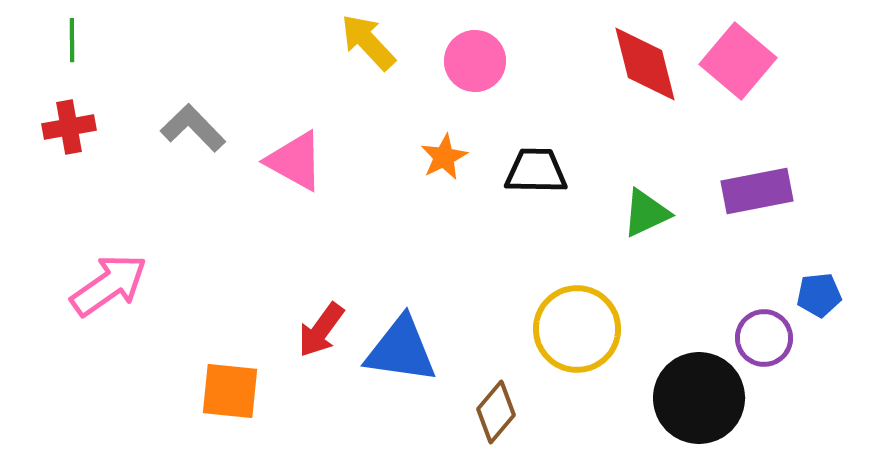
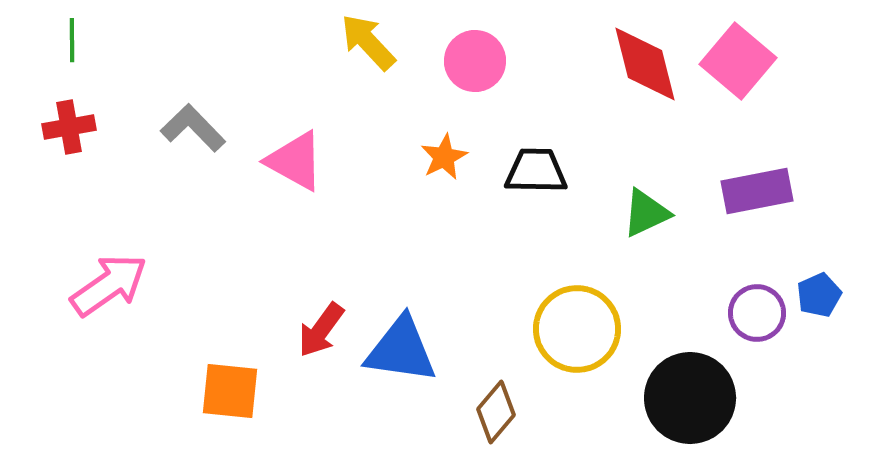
blue pentagon: rotated 18 degrees counterclockwise
purple circle: moved 7 px left, 25 px up
black circle: moved 9 px left
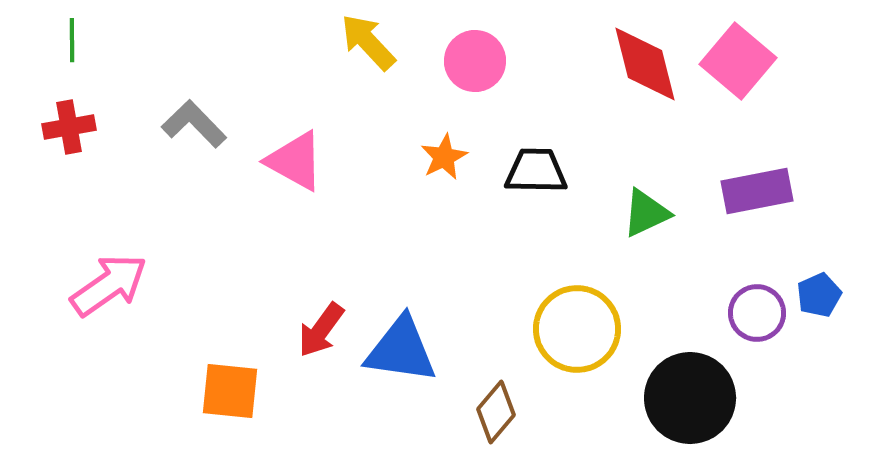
gray L-shape: moved 1 px right, 4 px up
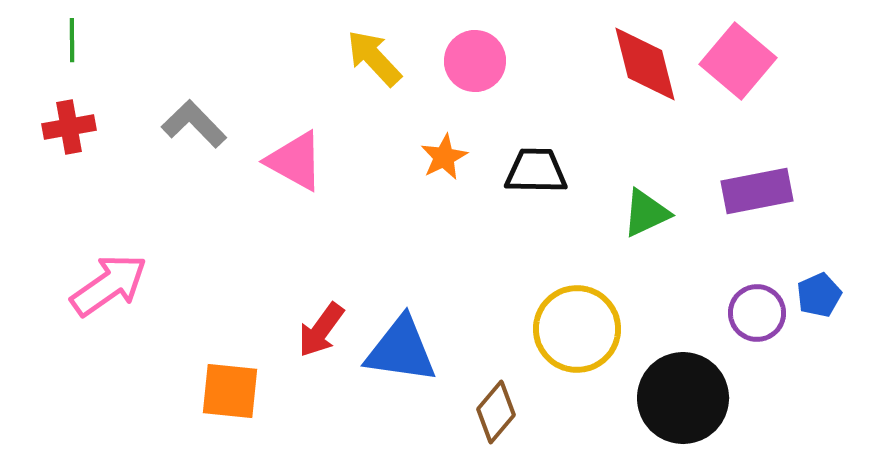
yellow arrow: moved 6 px right, 16 px down
black circle: moved 7 px left
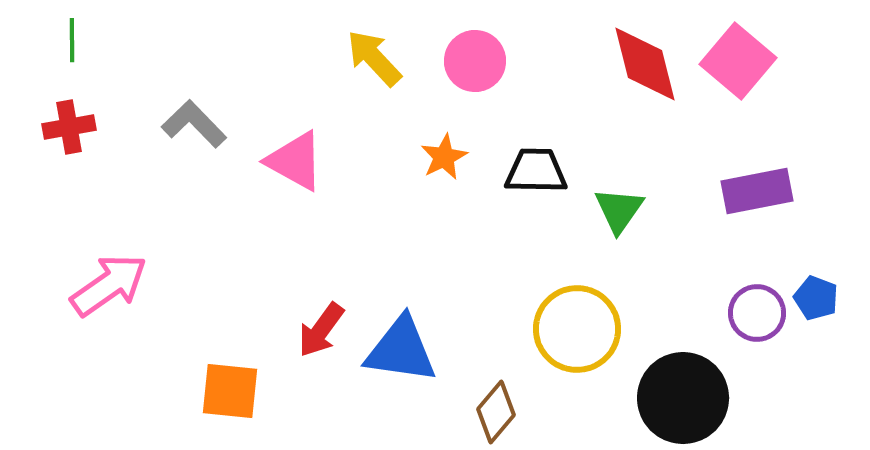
green triangle: moved 27 px left, 3 px up; rotated 30 degrees counterclockwise
blue pentagon: moved 3 px left, 3 px down; rotated 27 degrees counterclockwise
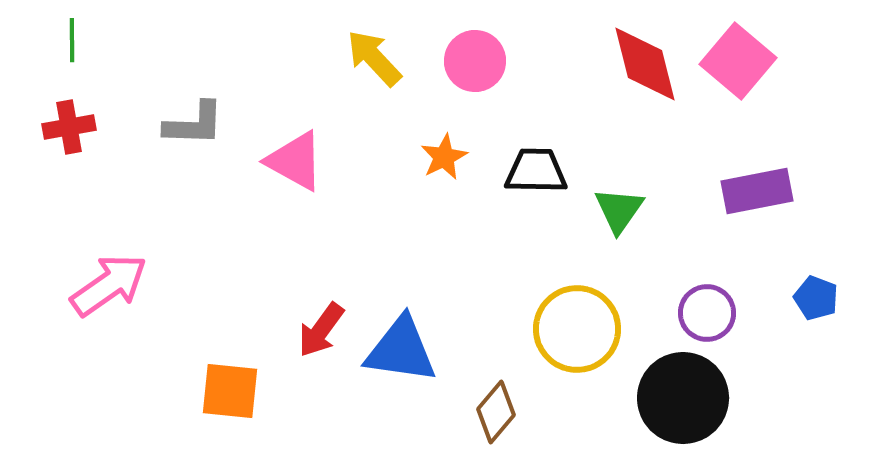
gray L-shape: rotated 136 degrees clockwise
purple circle: moved 50 px left
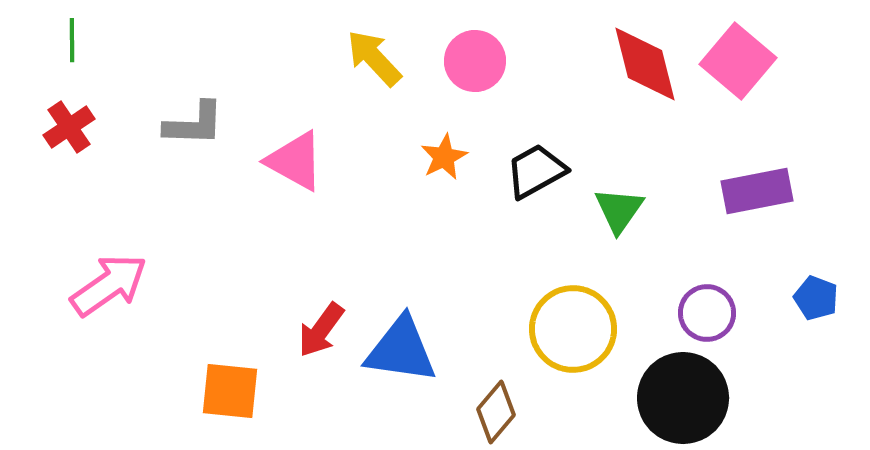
red cross: rotated 24 degrees counterclockwise
black trapezoid: rotated 30 degrees counterclockwise
yellow circle: moved 4 px left
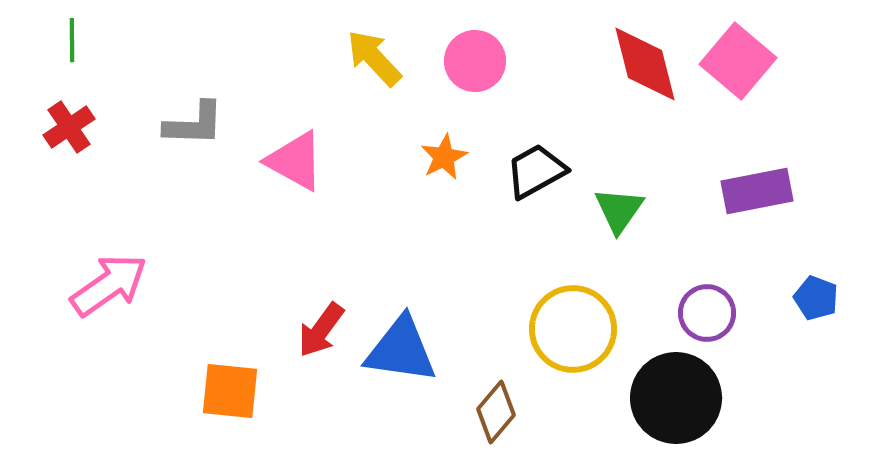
black circle: moved 7 px left
